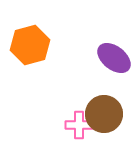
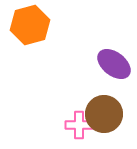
orange hexagon: moved 20 px up
purple ellipse: moved 6 px down
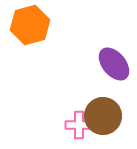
purple ellipse: rotated 12 degrees clockwise
brown circle: moved 1 px left, 2 px down
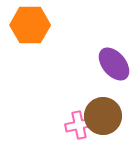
orange hexagon: rotated 15 degrees clockwise
pink cross: rotated 12 degrees counterclockwise
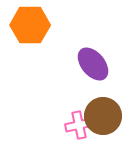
purple ellipse: moved 21 px left
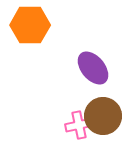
purple ellipse: moved 4 px down
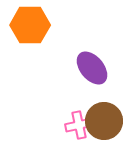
purple ellipse: moved 1 px left
brown circle: moved 1 px right, 5 px down
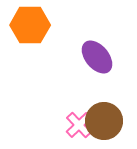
purple ellipse: moved 5 px right, 11 px up
pink cross: rotated 32 degrees counterclockwise
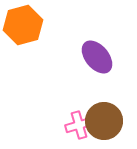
orange hexagon: moved 7 px left; rotated 15 degrees counterclockwise
pink cross: rotated 28 degrees clockwise
